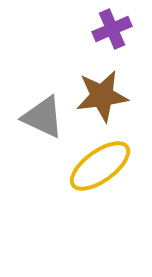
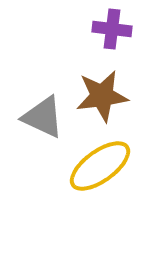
purple cross: rotated 30 degrees clockwise
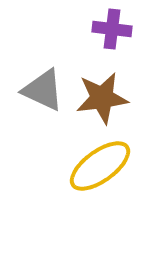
brown star: moved 2 px down
gray triangle: moved 27 px up
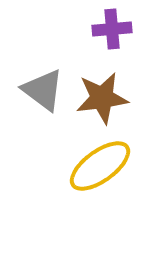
purple cross: rotated 12 degrees counterclockwise
gray triangle: rotated 12 degrees clockwise
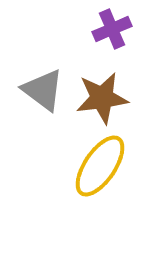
purple cross: rotated 18 degrees counterclockwise
yellow ellipse: rotated 20 degrees counterclockwise
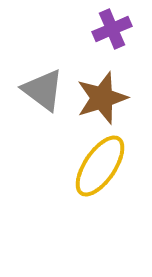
brown star: rotated 10 degrees counterclockwise
